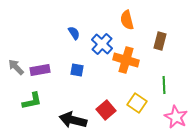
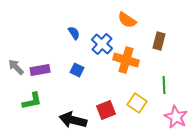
orange semicircle: rotated 42 degrees counterclockwise
brown rectangle: moved 1 px left
blue square: rotated 16 degrees clockwise
red square: rotated 18 degrees clockwise
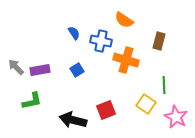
orange semicircle: moved 3 px left
blue cross: moved 1 px left, 3 px up; rotated 30 degrees counterclockwise
blue square: rotated 32 degrees clockwise
yellow square: moved 9 px right, 1 px down
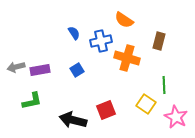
blue cross: rotated 25 degrees counterclockwise
orange cross: moved 1 px right, 2 px up
gray arrow: rotated 60 degrees counterclockwise
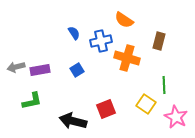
red square: moved 1 px up
black arrow: moved 1 px down
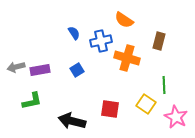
red square: moved 4 px right; rotated 30 degrees clockwise
black arrow: moved 1 px left
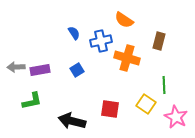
gray arrow: rotated 12 degrees clockwise
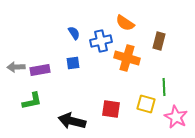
orange semicircle: moved 1 px right, 3 px down
blue square: moved 4 px left, 7 px up; rotated 24 degrees clockwise
green line: moved 2 px down
yellow square: rotated 18 degrees counterclockwise
red square: moved 1 px right
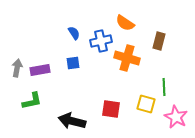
gray arrow: moved 1 px right, 1 px down; rotated 102 degrees clockwise
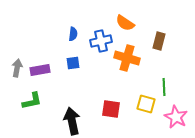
blue semicircle: moved 1 px left, 1 px down; rotated 40 degrees clockwise
black arrow: rotated 64 degrees clockwise
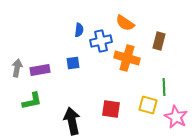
blue semicircle: moved 6 px right, 4 px up
yellow square: moved 2 px right, 1 px down
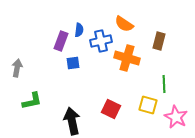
orange semicircle: moved 1 px left, 1 px down
purple rectangle: moved 21 px right, 29 px up; rotated 60 degrees counterclockwise
green line: moved 3 px up
red square: rotated 18 degrees clockwise
